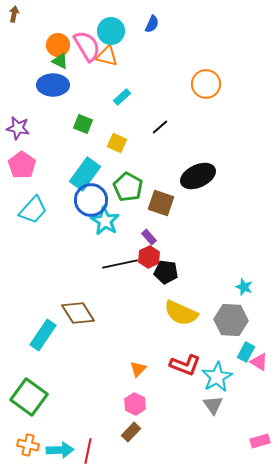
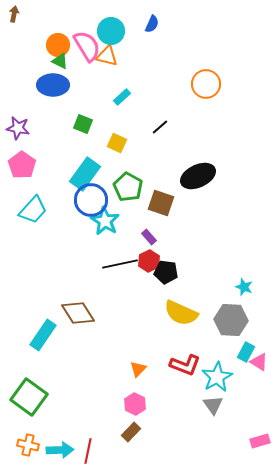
red hexagon at (149, 257): moved 4 px down
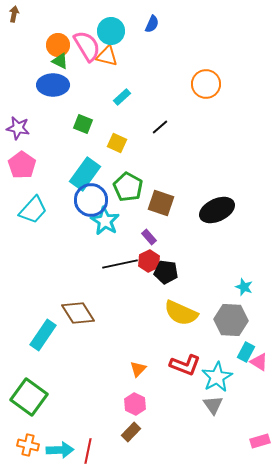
black ellipse at (198, 176): moved 19 px right, 34 px down
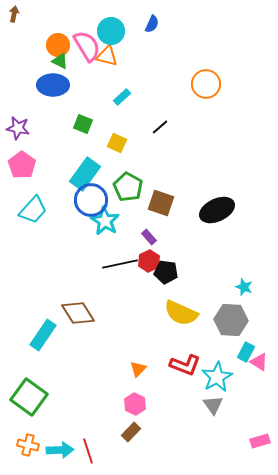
red line at (88, 451): rotated 30 degrees counterclockwise
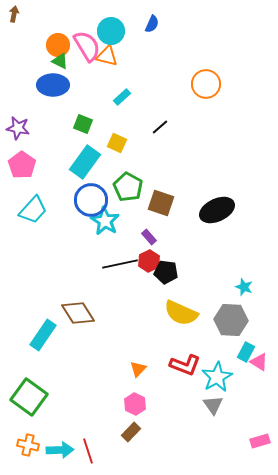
cyan rectangle at (85, 174): moved 12 px up
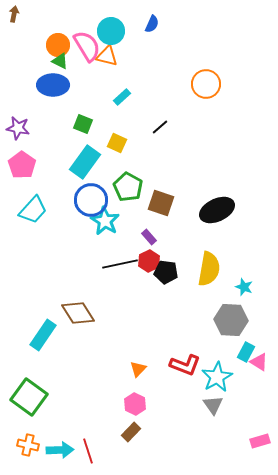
yellow semicircle at (181, 313): moved 28 px right, 44 px up; rotated 104 degrees counterclockwise
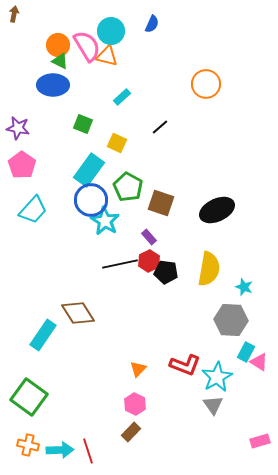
cyan rectangle at (85, 162): moved 4 px right, 8 px down
